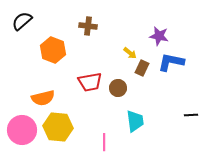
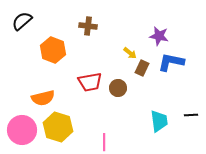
cyan trapezoid: moved 24 px right
yellow hexagon: rotated 12 degrees clockwise
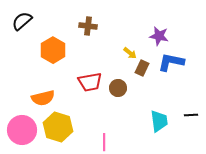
orange hexagon: rotated 10 degrees clockwise
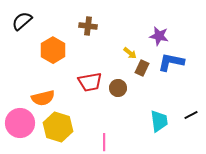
black line: rotated 24 degrees counterclockwise
pink circle: moved 2 px left, 7 px up
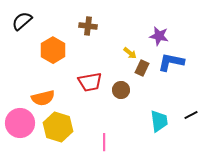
brown circle: moved 3 px right, 2 px down
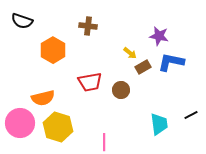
black semicircle: rotated 120 degrees counterclockwise
brown rectangle: moved 1 px right, 1 px up; rotated 35 degrees clockwise
cyan trapezoid: moved 3 px down
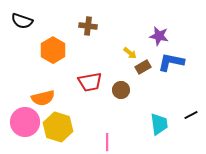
pink circle: moved 5 px right, 1 px up
pink line: moved 3 px right
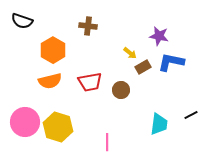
orange semicircle: moved 7 px right, 17 px up
cyan trapezoid: rotated 15 degrees clockwise
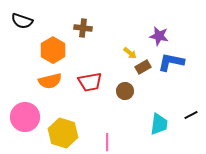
brown cross: moved 5 px left, 2 px down
brown circle: moved 4 px right, 1 px down
pink circle: moved 5 px up
yellow hexagon: moved 5 px right, 6 px down
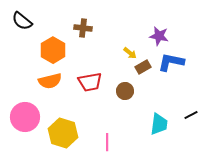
black semicircle: rotated 20 degrees clockwise
